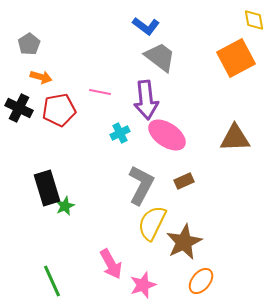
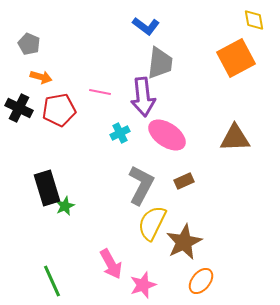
gray pentagon: rotated 15 degrees counterclockwise
gray trapezoid: moved 6 px down; rotated 60 degrees clockwise
purple arrow: moved 3 px left, 3 px up
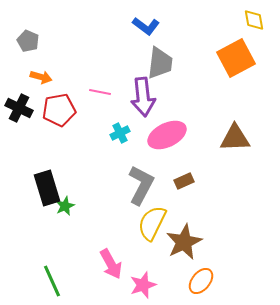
gray pentagon: moved 1 px left, 3 px up
pink ellipse: rotated 60 degrees counterclockwise
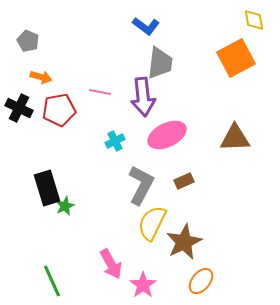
cyan cross: moved 5 px left, 8 px down
pink star: rotated 16 degrees counterclockwise
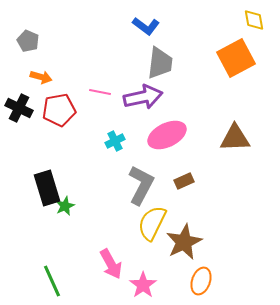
purple arrow: rotated 96 degrees counterclockwise
orange ellipse: rotated 20 degrees counterclockwise
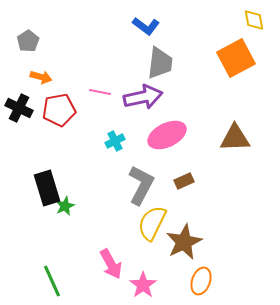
gray pentagon: rotated 15 degrees clockwise
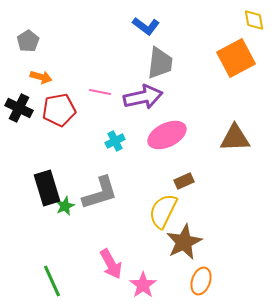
gray L-shape: moved 41 px left, 8 px down; rotated 45 degrees clockwise
yellow semicircle: moved 11 px right, 12 px up
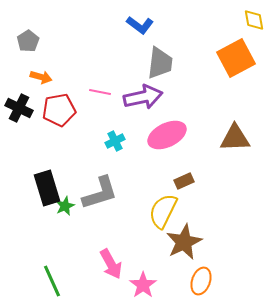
blue L-shape: moved 6 px left, 1 px up
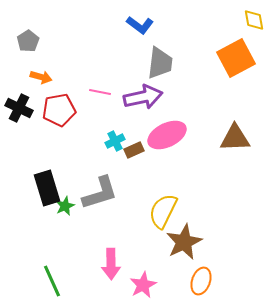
brown rectangle: moved 50 px left, 31 px up
pink arrow: rotated 28 degrees clockwise
pink star: rotated 8 degrees clockwise
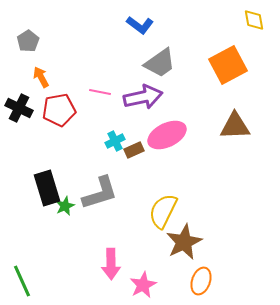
orange square: moved 8 px left, 7 px down
gray trapezoid: rotated 48 degrees clockwise
orange arrow: rotated 135 degrees counterclockwise
brown triangle: moved 12 px up
green line: moved 30 px left
